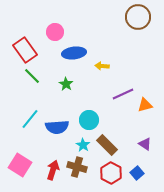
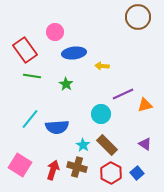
green line: rotated 36 degrees counterclockwise
cyan circle: moved 12 px right, 6 px up
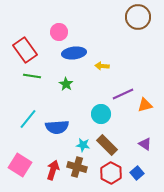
pink circle: moved 4 px right
cyan line: moved 2 px left
cyan star: rotated 24 degrees counterclockwise
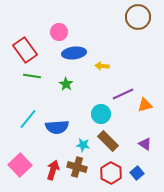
brown rectangle: moved 1 px right, 4 px up
pink square: rotated 15 degrees clockwise
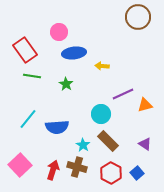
cyan star: rotated 24 degrees clockwise
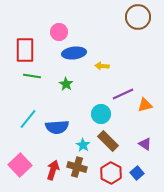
red rectangle: rotated 35 degrees clockwise
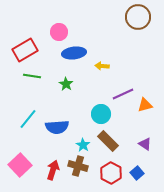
red rectangle: rotated 60 degrees clockwise
brown cross: moved 1 px right, 1 px up
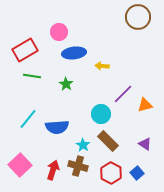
purple line: rotated 20 degrees counterclockwise
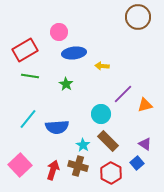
green line: moved 2 px left
blue square: moved 10 px up
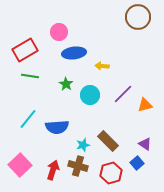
cyan circle: moved 11 px left, 19 px up
cyan star: rotated 24 degrees clockwise
red hexagon: rotated 15 degrees clockwise
